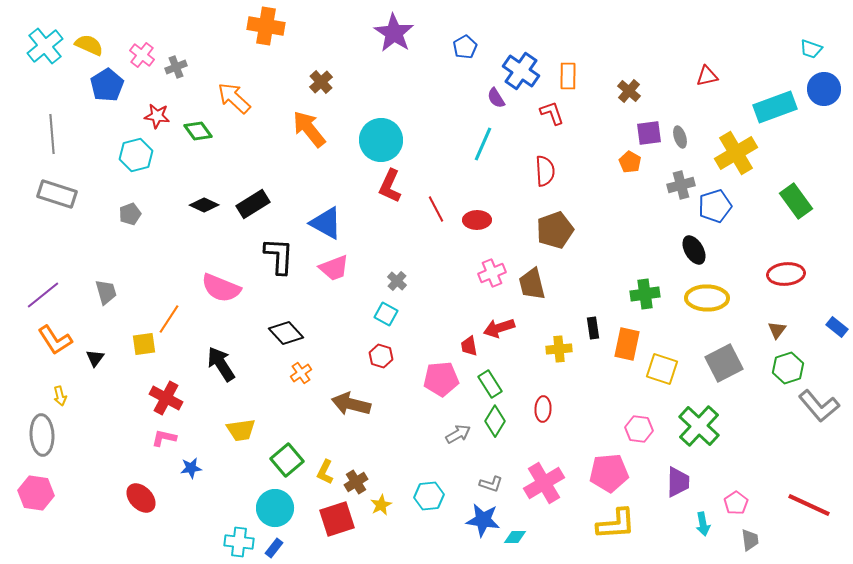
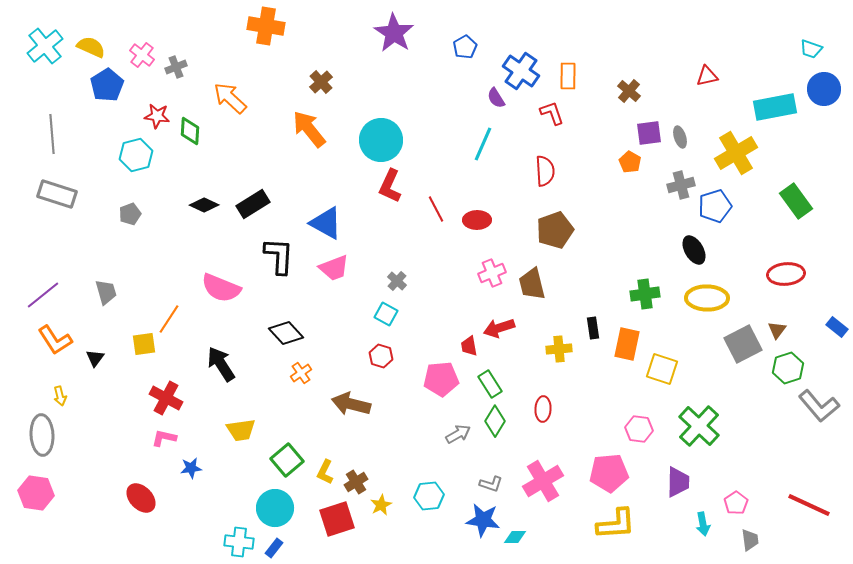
yellow semicircle at (89, 45): moved 2 px right, 2 px down
orange arrow at (234, 98): moved 4 px left
cyan rectangle at (775, 107): rotated 9 degrees clockwise
green diamond at (198, 131): moved 8 px left; rotated 40 degrees clockwise
gray square at (724, 363): moved 19 px right, 19 px up
pink cross at (544, 483): moved 1 px left, 2 px up
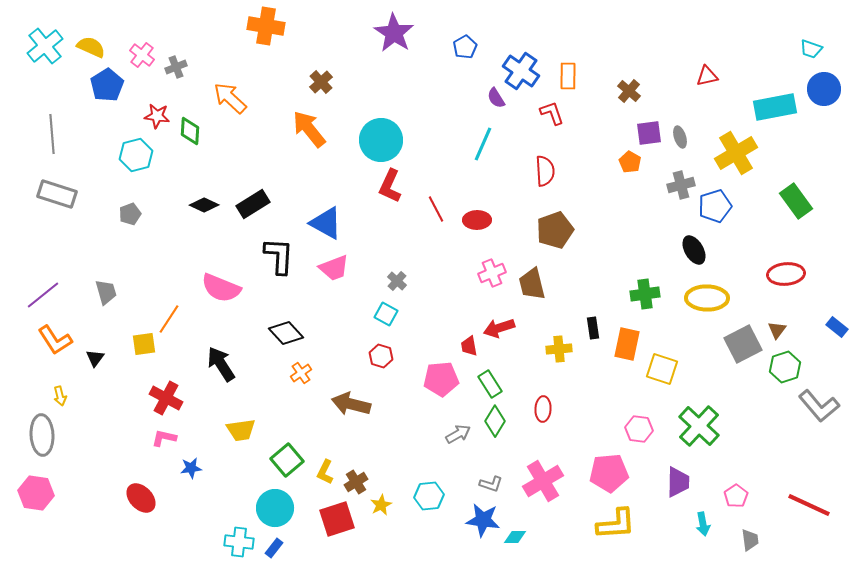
green hexagon at (788, 368): moved 3 px left, 1 px up
pink pentagon at (736, 503): moved 7 px up
